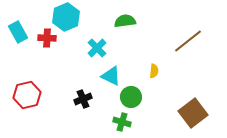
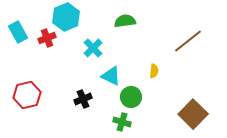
red cross: rotated 24 degrees counterclockwise
cyan cross: moved 4 px left
brown square: moved 1 px down; rotated 8 degrees counterclockwise
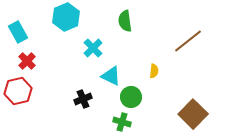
green semicircle: rotated 90 degrees counterclockwise
red cross: moved 20 px left, 23 px down; rotated 24 degrees counterclockwise
red hexagon: moved 9 px left, 4 px up
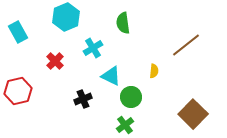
green semicircle: moved 2 px left, 2 px down
brown line: moved 2 px left, 4 px down
cyan cross: rotated 12 degrees clockwise
red cross: moved 28 px right
green cross: moved 3 px right, 3 px down; rotated 36 degrees clockwise
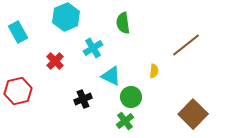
green cross: moved 4 px up
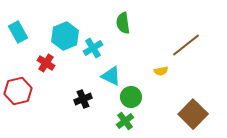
cyan hexagon: moved 1 px left, 19 px down
red cross: moved 9 px left, 2 px down; rotated 12 degrees counterclockwise
yellow semicircle: moved 7 px right; rotated 72 degrees clockwise
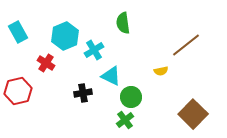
cyan cross: moved 1 px right, 2 px down
black cross: moved 6 px up; rotated 12 degrees clockwise
green cross: moved 1 px up
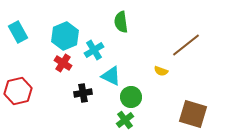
green semicircle: moved 2 px left, 1 px up
red cross: moved 17 px right
yellow semicircle: rotated 32 degrees clockwise
brown square: rotated 28 degrees counterclockwise
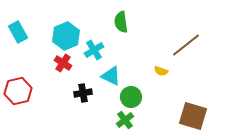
cyan hexagon: moved 1 px right
brown square: moved 2 px down
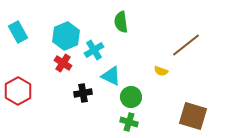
red hexagon: rotated 16 degrees counterclockwise
green cross: moved 4 px right, 2 px down; rotated 36 degrees counterclockwise
